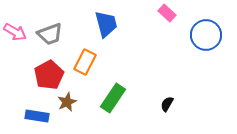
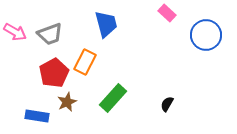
red pentagon: moved 5 px right, 2 px up
green rectangle: rotated 8 degrees clockwise
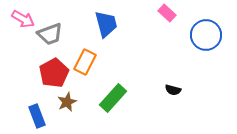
pink arrow: moved 8 px right, 13 px up
black semicircle: moved 6 px right, 14 px up; rotated 105 degrees counterclockwise
blue rectangle: rotated 60 degrees clockwise
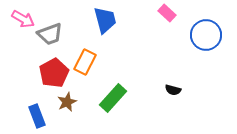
blue trapezoid: moved 1 px left, 4 px up
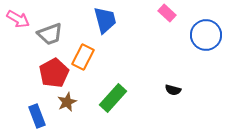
pink arrow: moved 5 px left
orange rectangle: moved 2 px left, 5 px up
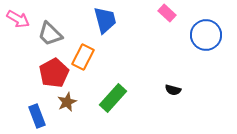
gray trapezoid: rotated 64 degrees clockwise
